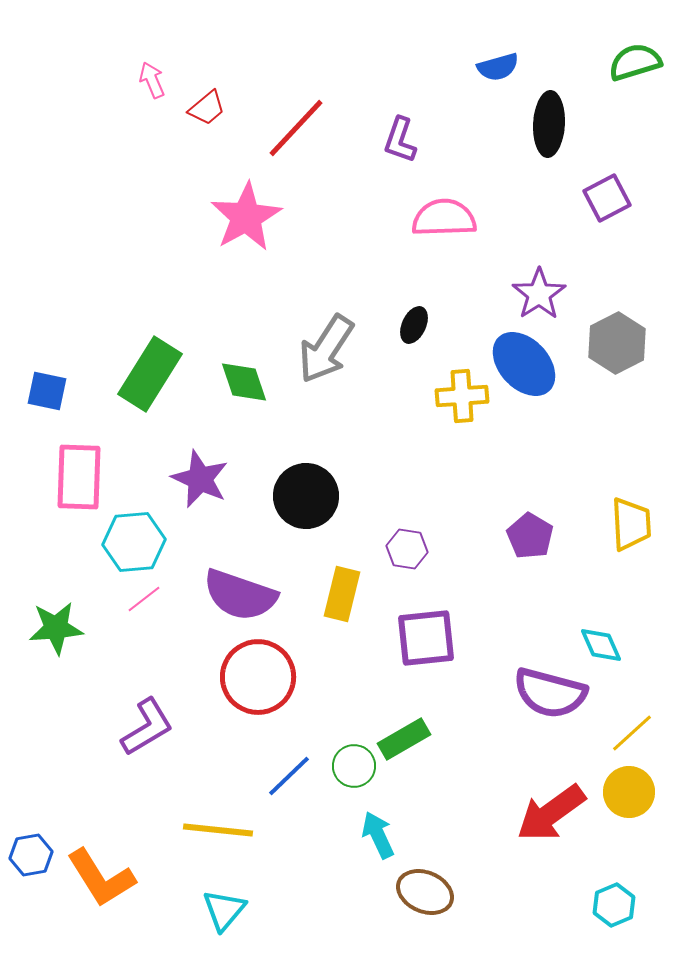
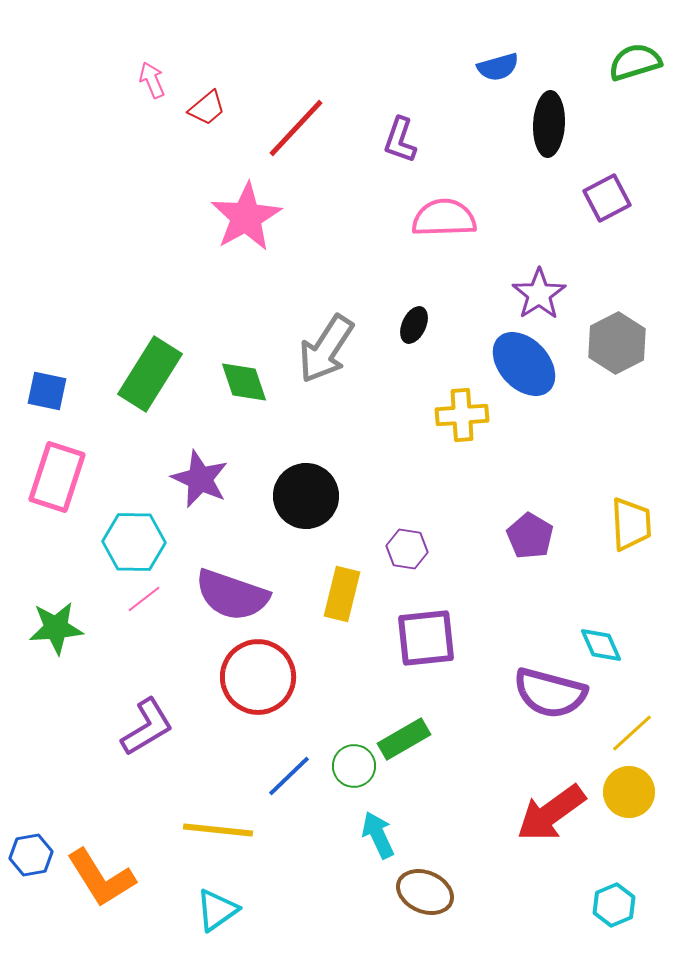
yellow cross at (462, 396): moved 19 px down
pink rectangle at (79, 477): moved 22 px left; rotated 16 degrees clockwise
cyan hexagon at (134, 542): rotated 6 degrees clockwise
purple semicircle at (240, 595): moved 8 px left
cyan triangle at (224, 910): moved 7 px left; rotated 15 degrees clockwise
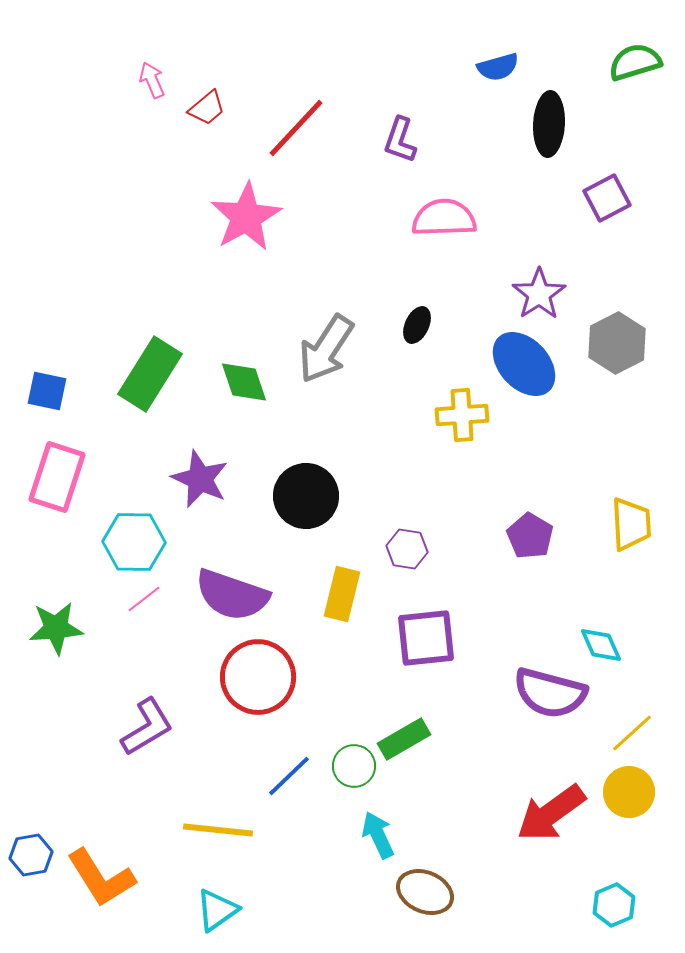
black ellipse at (414, 325): moved 3 px right
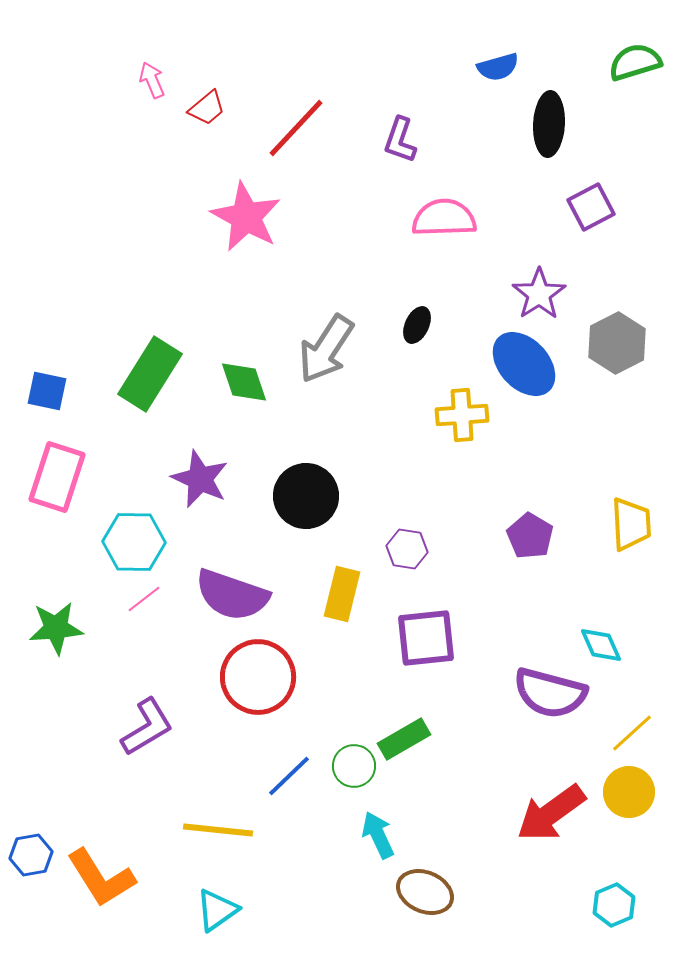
purple square at (607, 198): moved 16 px left, 9 px down
pink star at (246, 217): rotated 14 degrees counterclockwise
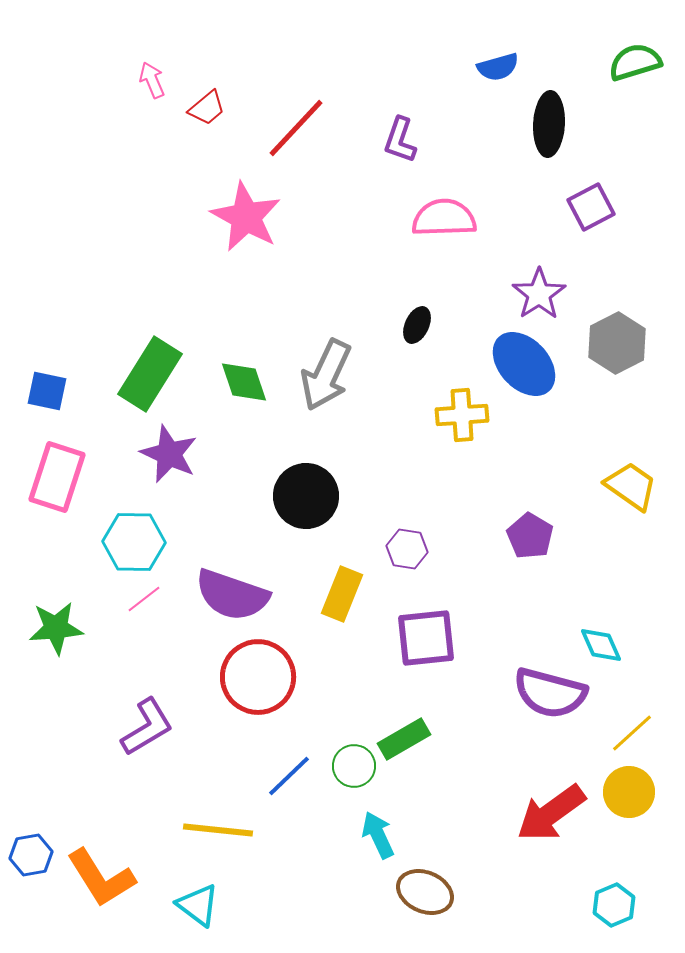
gray arrow at (326, 349): moved 26 px down; rotated 8 degrees counterclockwise
purple star at (200, 479): moved 31 px left, 25 px up
yellow trapezoid at (631, 524): moved 38 px up; rotated 52 degrees counterclockwise
yellow rectangle at (342, 594): rotated 8 degrees clockwise
cyan triangle at (217, 910): moved 19 px left, 5 px up; rotated 48 degrees counterclockwise
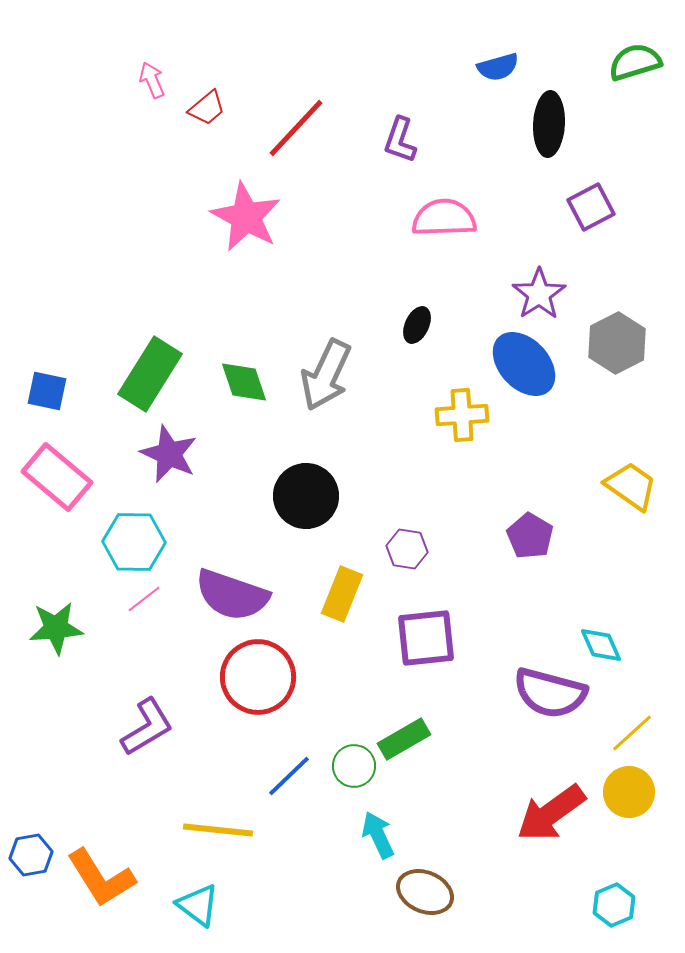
pink rectangle at (57, 477): rotated 68 degrees counterclockwise
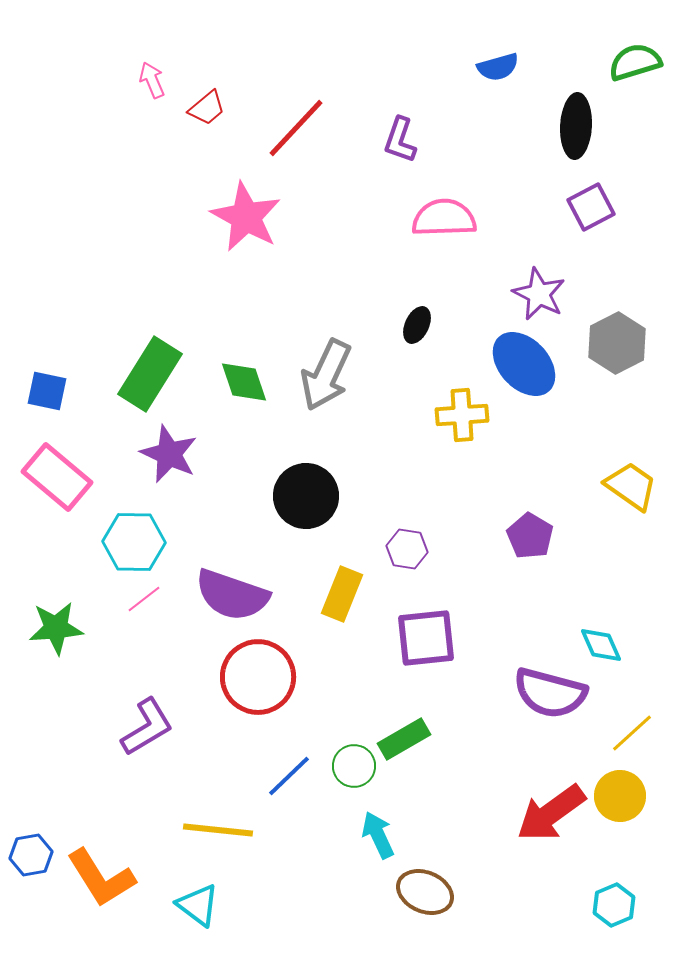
black ellipse at (549, 124): moved 27 px right, 2 px down
purple star at (539, 294): rotated 12 degrees counterclockwise
yellow circle at (629, 792): moved 9 px left, 4 px down
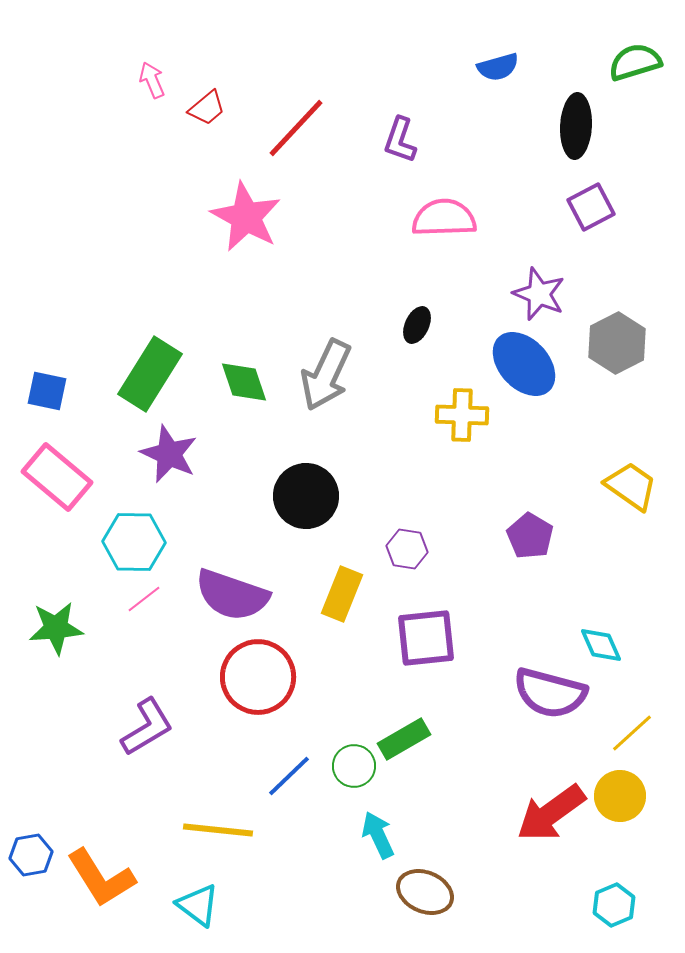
purple star at (539, 294): rotated 4 degrees counterclockwise
yellow cross at (462, 415): rotated 6 degrees clockwise
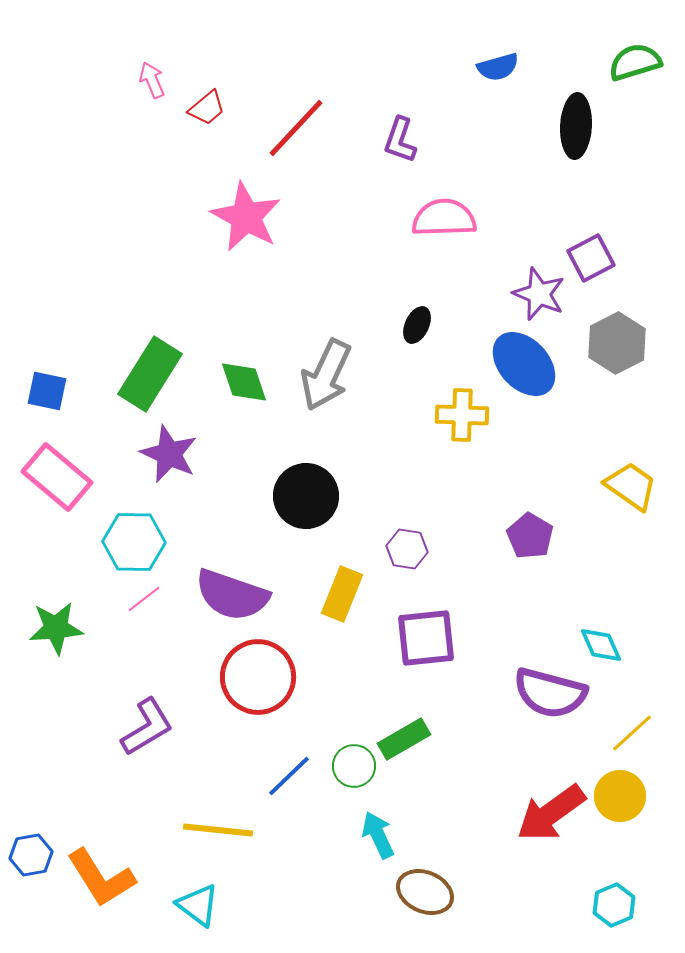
purple square at (591, 207): moved 51 px down
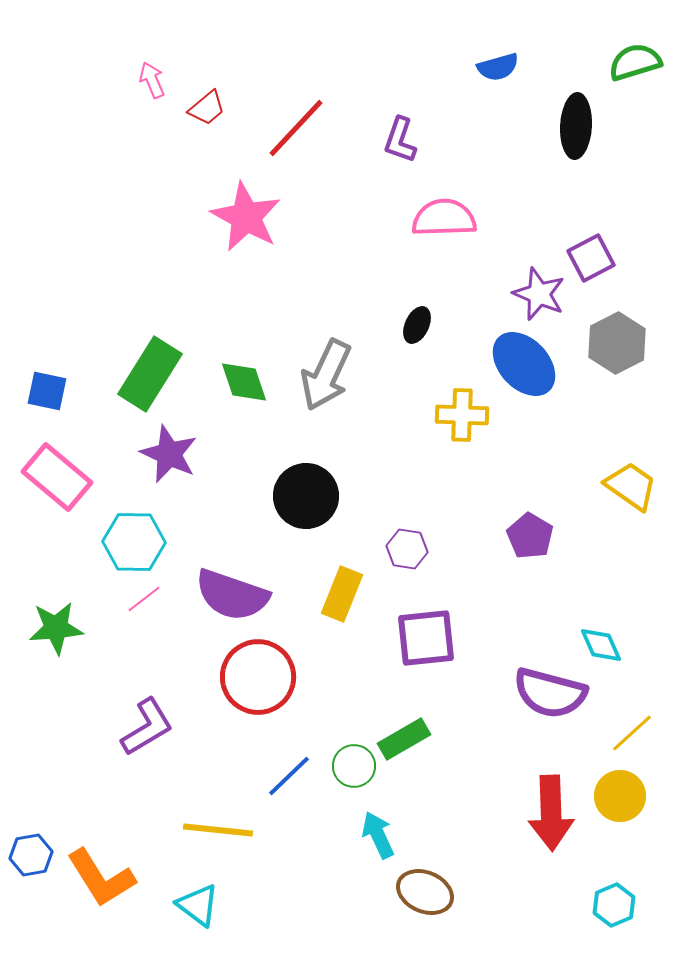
red arrow at (551, 813): rotated 56 degrees counterclockwise
